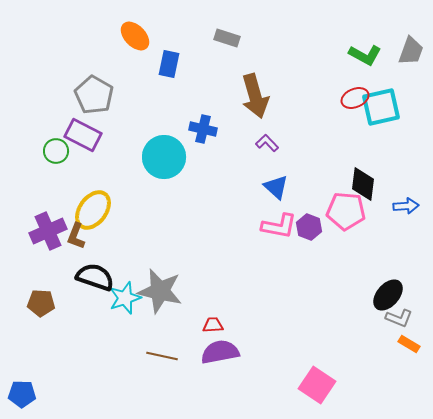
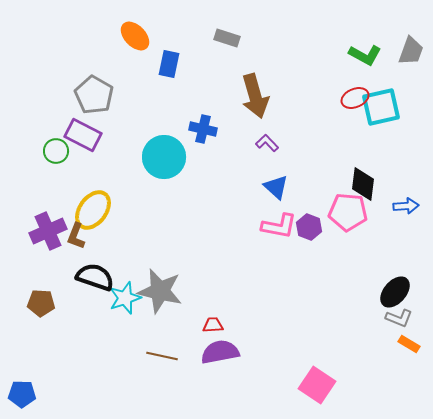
pink pentagon: moved 2 px right, 1 px down
black ellipse: moved 7 px right, 3 px up
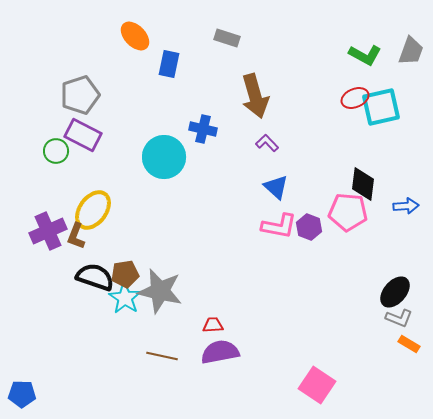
gray pentagon: moved 14 px left; rotated 24 degrees clockwise
cyan star: rotated 20 degrees counterclockwise
brown pentagon: moved 84 px right, 29 px up; rotated 12 degrees counterclockwise
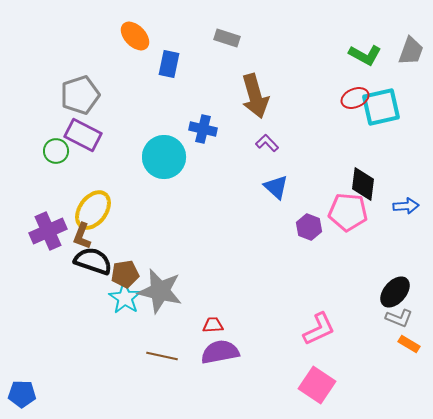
pink L-shape: moved 40 px right, 103 px down; rotated 36 degrees counterclockwise
brown L-shape: moved 6 px right
black semicircle: moved 2 px left, 16 px up
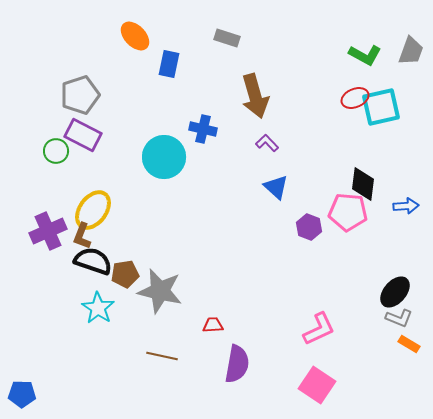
cyan star: moved 27 px left, 10 px down
purple semicircle: moved 17 px right, 12 px down; rotated 111 degrees clockwise
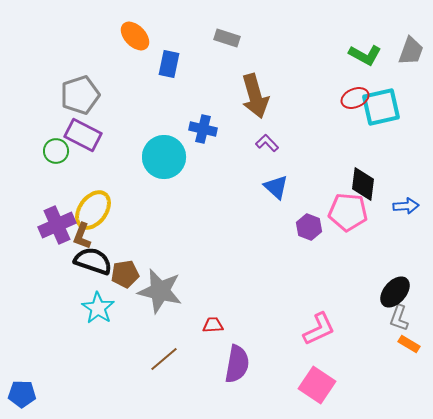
purple cross: moved 9 px right, 6 px up
gray L-shape: rotated 88 degrees clockwise
brown line: moved 2 px right, 3 px down; rotated 52 degrees counterclockwise
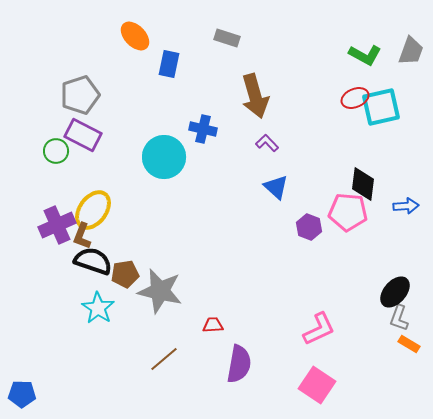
purple semicircle: moved 2 px right
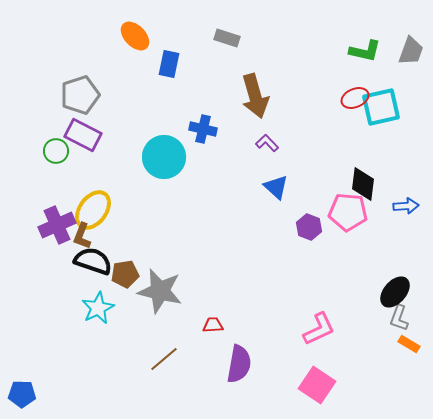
green L-shape: moved 4 px up; rotated 16 degrees counterclockwise
cyan star: rotated 12 degrees clockwise
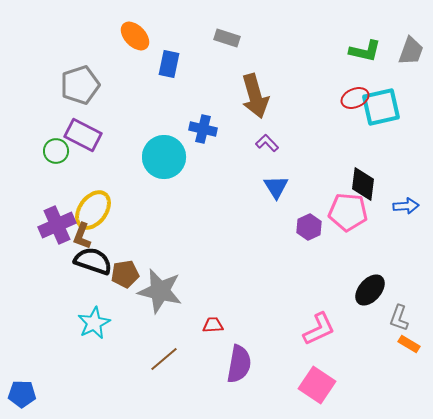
gray pentagon: moved 10 px up
blue triangle: rotated 16 degrees clockwise
purple hexagon: rotated 15 degrees clockwise
black ellipse: moved 25 px left, 2 px up
cyan star: moved 4 px left, 15 px down
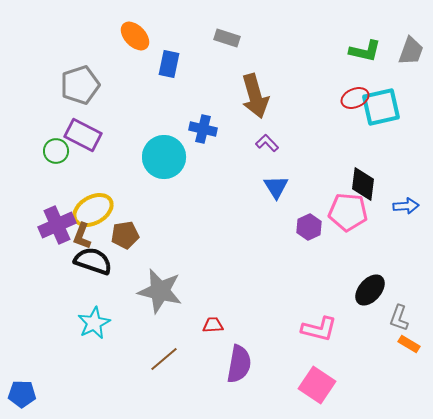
yellow ellipse: rotated 24 degrees clockwise
brown pentagon: moved 39 px up
pink L-shape: rotated 39 degrees clockwise
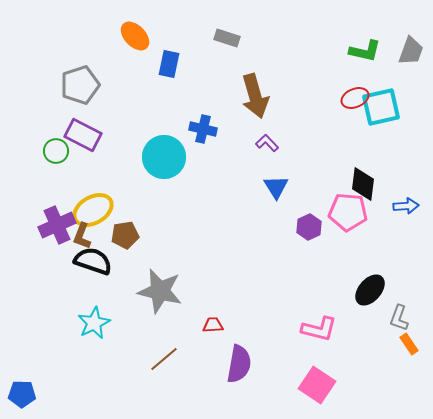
orange rectangle: rotated 25 degrees clockwise
